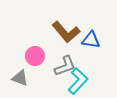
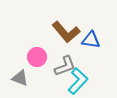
pink circle: moved 2 px right, 1 px down
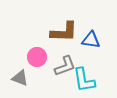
brown L-shape: moved 2 px left; rotated 48 degrees counterclockwise
cyan L-shape: moved 6 px right, 1 px up; rotated 128 degrees clockwise
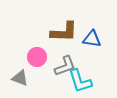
blue triangle: moved 1 px right, 1 px up
cyan L-shape: moved 4 px left, 1 px down; rotated 8 degrees counterclockwise
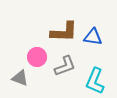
blue triangle: moved 1 px right, 2 px up
cyan L-shape: moved 15 px right; rotated 40 degrees clockwise
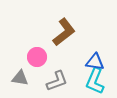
brown L-shape: rotated 40 degrees counterclockwise
blue triangle: moved 2 px right, 25 px down
gray L-shape: moved 8 px left, 15 px down
gray triangle: rotated 12 degrees counterclockwise
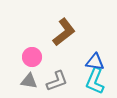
pink circle: moved 5 px left
gray triangle: moved 9 px right, 3 px down
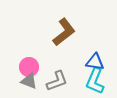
pink circle: moved 3 px left, 10 px down
gray triangle: rotated 12 degrees clockwise
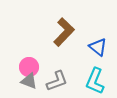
brown L-shape: rotated 8 degrees counterclockwise
blue triangle: moved 3 px right, 15 px up; rotated 30 degrees clockwise
